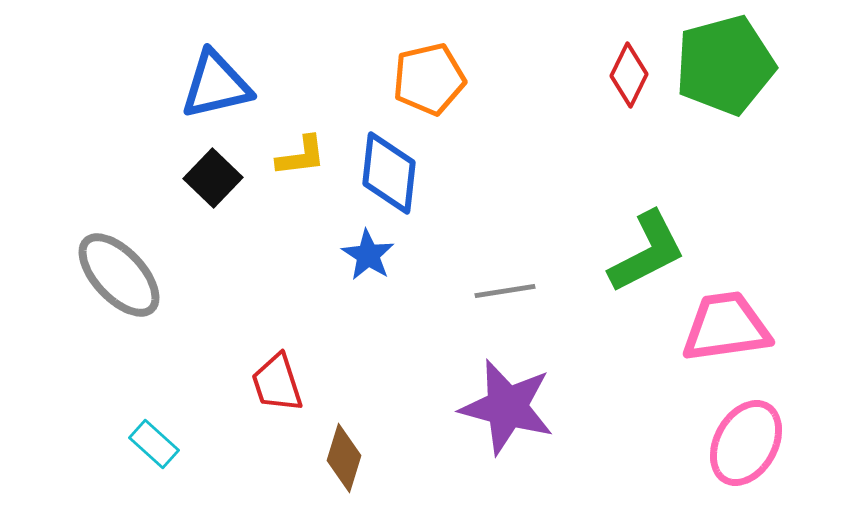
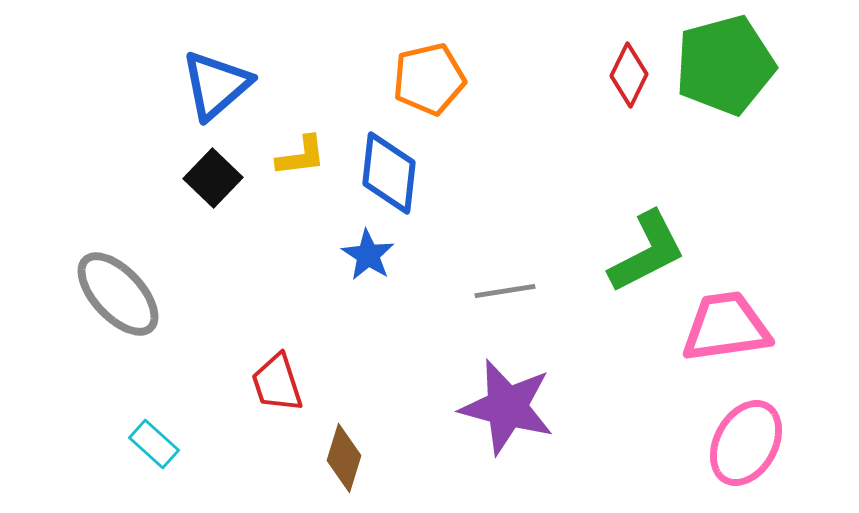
blue triangle: rotated 28 degrees counterclockwise
gray ellipse: moved 1 px left, 19 px down
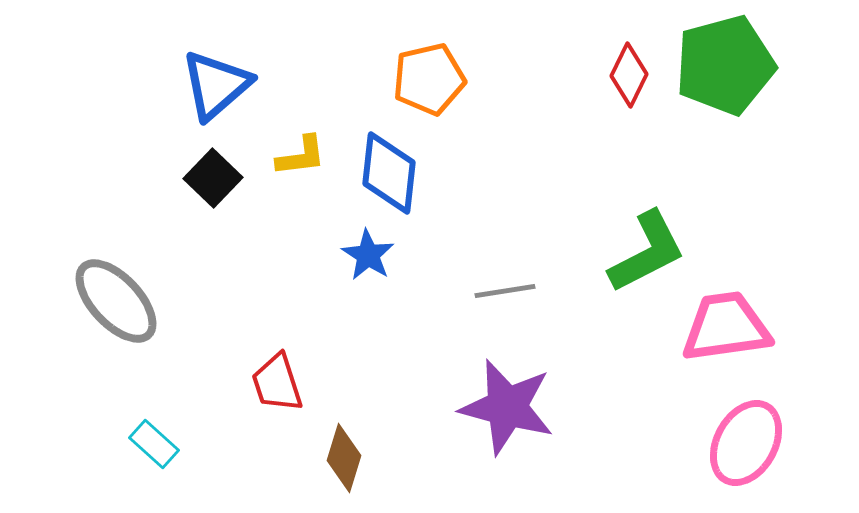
gray ellipse: moved 2 px left, 7 px down
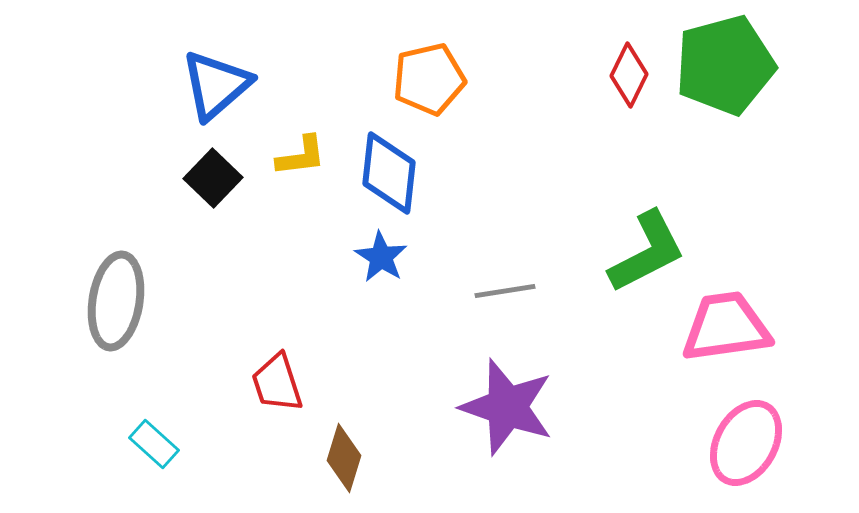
blue star: moved 13 px right, 2 px down
gray ellipse: rotated 52 degrees clockwise
purple star: rotated 4 degrees clockwise
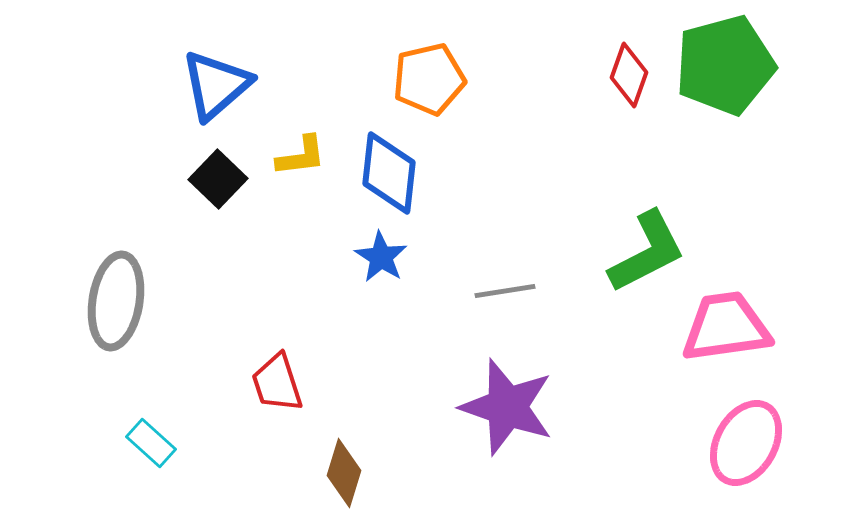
red diamond: rotated 6 degrees counterclockwise
black square: moved 5 px right, 1 px down
cyan rectangle: moved 3 px left, 1 px up
brown diamond: moved 15 px down
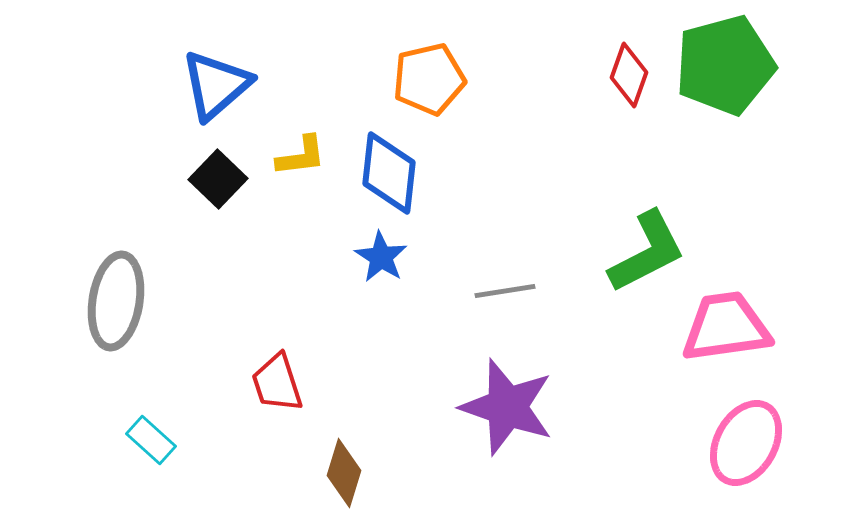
cyan rectangle: moved 3 px up
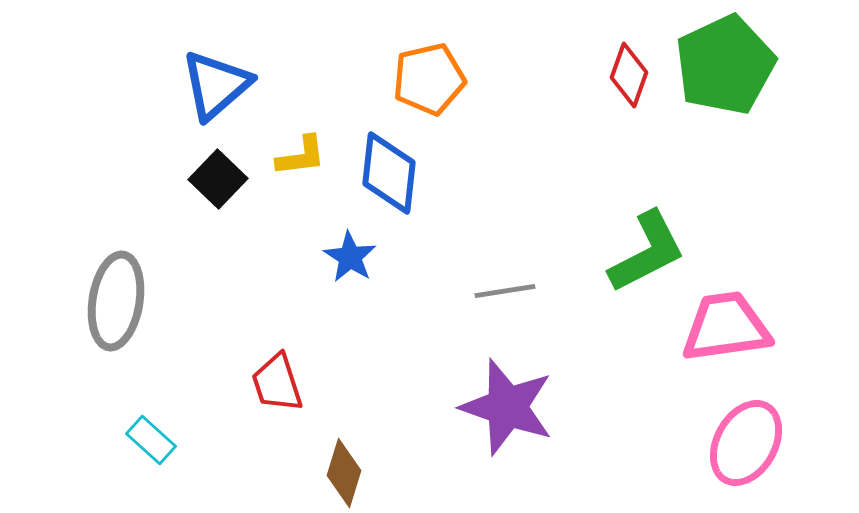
green pentagon: rotated 10 degrees counterclockwise
blue star: moved 31 px left
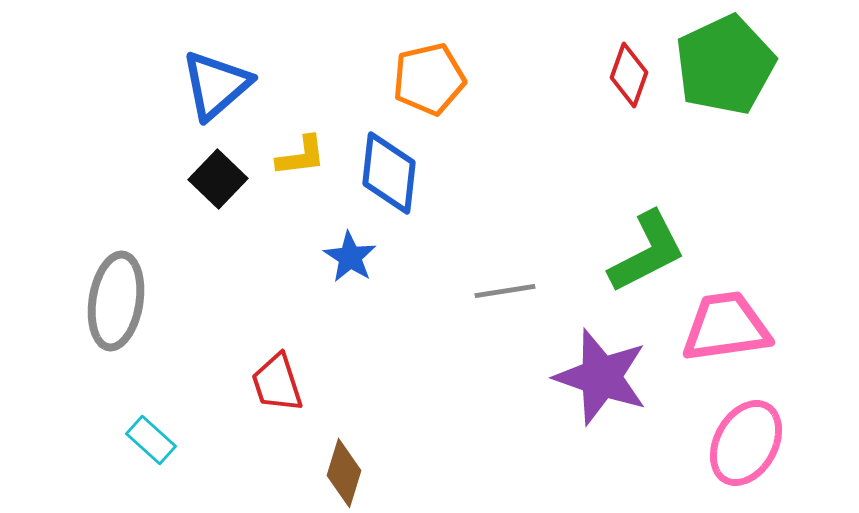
purple star: moved 94 px right, 30 px up
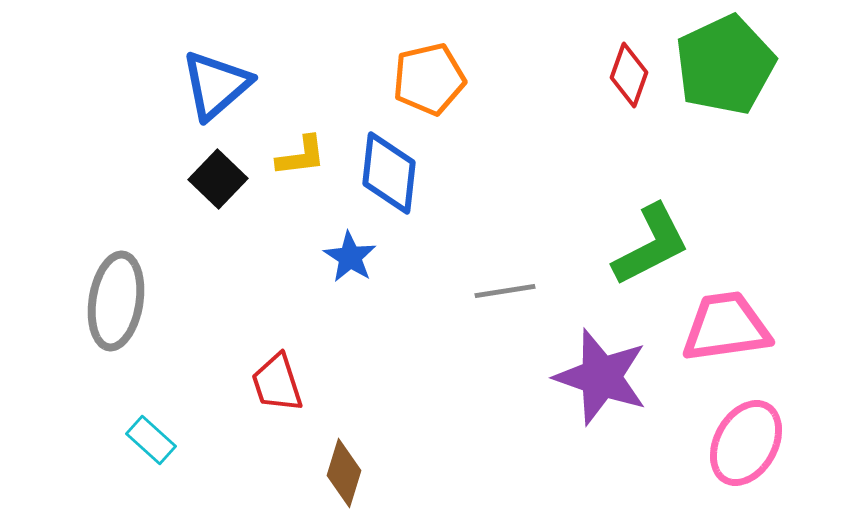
green L-shape: moved 4 px right, 7 px up
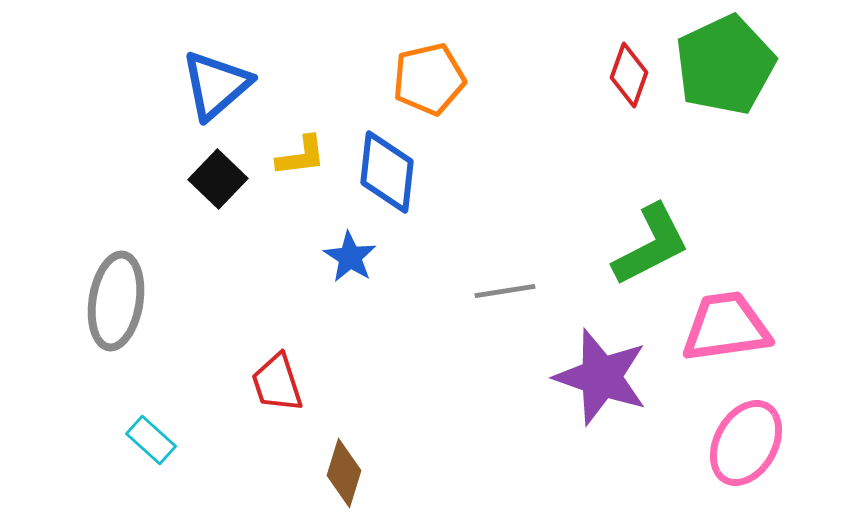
blue diamond: moved 2 px left, 1 px up
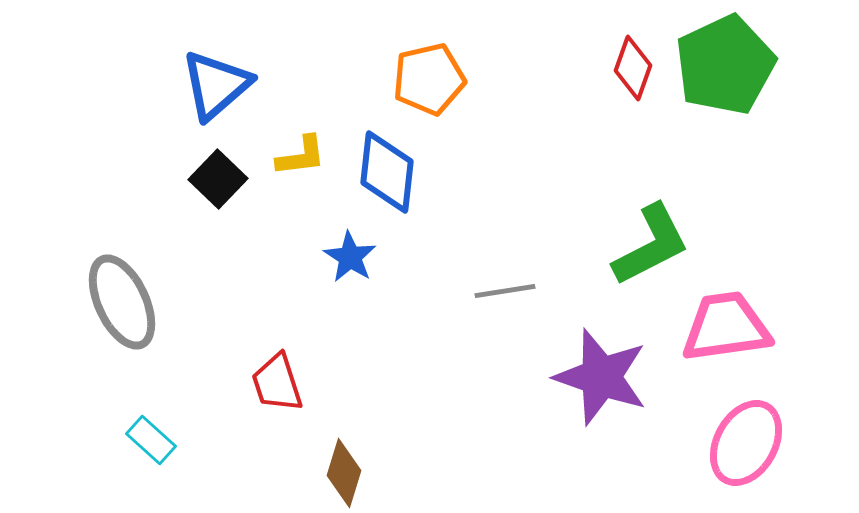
red diamond: moved 4 px right, 7 px up
gray ellipse: moved 6 px right, 1 px down; rotated 34 degrees counterclockwise
